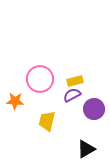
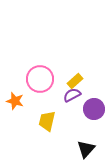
yellow rectangle: rotated 28 degrees counterclockwise
orange star: rotated 12 degrees clockwise
black triangle: rotated 18 degrees counterclockwise
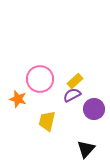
orange star: moved 3 px right, 2 px up
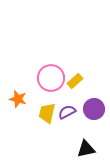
pink circle: moved 11 px right, 1 px up
purple semicircle: moved 5 px left, 17 px down
yellow trapezoid: moved 8 px up
black triangle: rotated 36 degrees clockwise
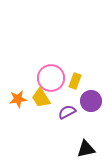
yellow rectangle: rotated 28 degrees counterclockwise
orange star: rotated 24 degrees counterclockwise
purple circle: moved 3 px left, 8 px up
yellow trapezoid: moved 6 px left, 15 px up; rotated 45 degrees counterclockwise
